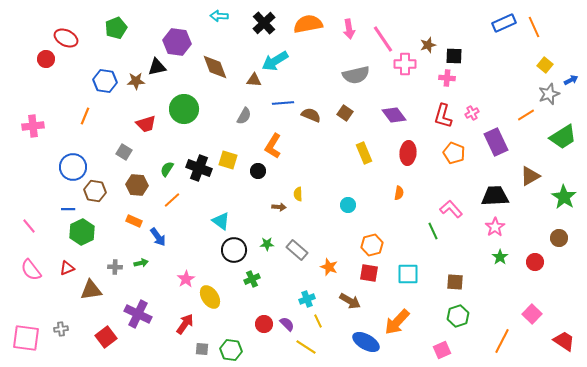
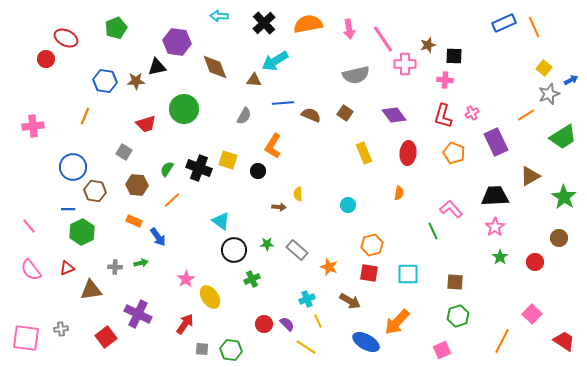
yellow square at (545, 65): moved 1 px left, 3 px down
pink cross at (447, 78): moved 2 px left, 2 px down
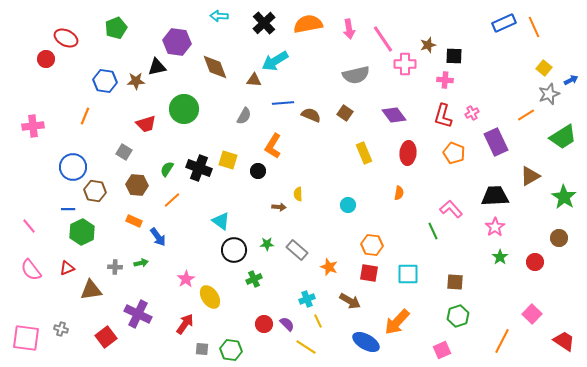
orange hexagon at (372, 245): rotated 20 degrees clockwise
green cross at (252, 279): moved 2 px right
gray cross at (61, 329): rotated 24 degrees clockwise
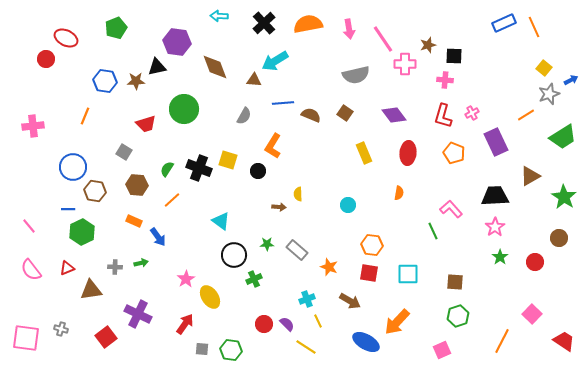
black circle at (234, 250): moved 5 px down
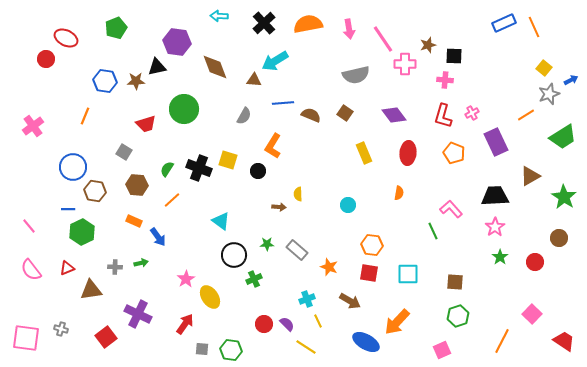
pink cross at (33, 126): rotated 30 degrees counterclockwise
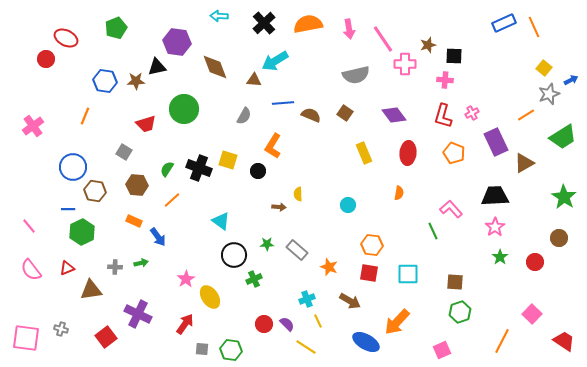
brown triangle at (530, 176): moved 6 px left, 13 px up
green hexagon at (458, 316): moved 2 px right, 4 px up
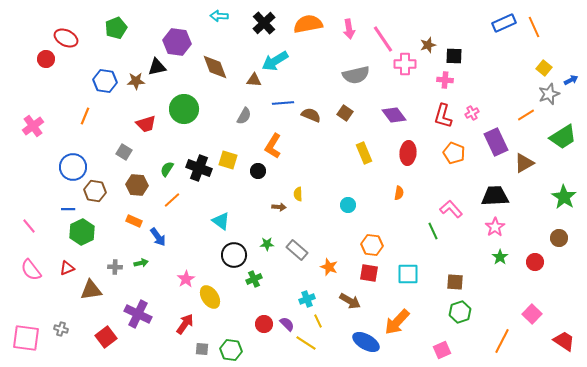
yellow line at (306, 347): moved 4 px up
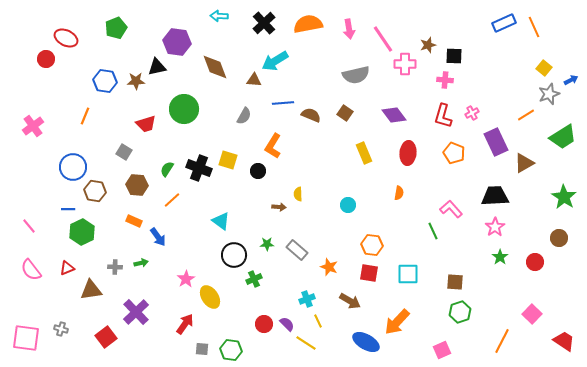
purple cross at (138, 314): moved 2 px left, 2 px up; rotated 20 degrees clockwise
